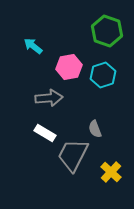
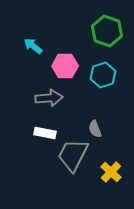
pink hexagon: moved 4 px left, 1 px up; rotated 10 degrees clockwise
white rectangle: rotated 20 degrees counterclockwise
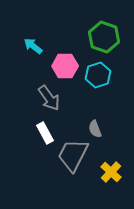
green hexagon: moved 3 px left, 6 px down
cyan hexagon: moved 5 px left
gray arrow: rotated 60 degrees clockwise
white rectangle: rotated 50 degrees clockwise
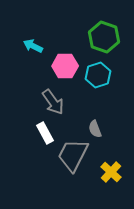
cyan arrow: rotated 12 degrees counterclockwise
gray arrow: moved 4 px right, 4 px down
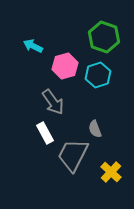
pink hexagon: rotated 15 degrees counterclockwise
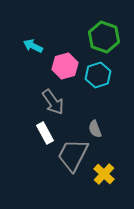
yellow cross: moved 7 px left, 2 px down
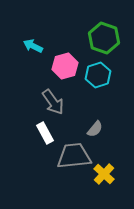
green hexagon: moved 1 px down
gray semicircle: rotated 120 degrees counterclockwise
gray trapezoid: moved 1 px right, 1 px down; rotated 57 degrees clockwise
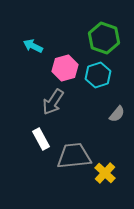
pink hexagon: moved 2 px down
gray arrow: rotated 68 degrees clockwise
gray semicircle: moved 22 px right, 15 px up
white rectangle: moved 4 px left, 6 px down
yellow cross: moved 1 px right, 1 px up
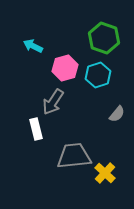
white rectangle: moved 5 px left, 10 px up; rotated 15 degrees clockwise
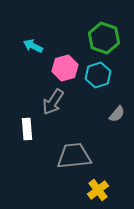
white rectangle: moved 9 px left; rotated 10 degrees clockwise
yellow cross: moved 7 px left, 17 px down; rotated 10 degrees clockwise
